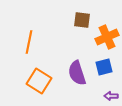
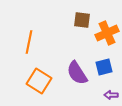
orange cross: moved 4 px up
purple semicircle: rotated 15 degrees counterclockwise
purple arrow: moved 1 px up
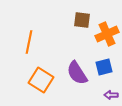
orange cross: moved 1 px down
orange square: moved 2 px right, 1 px up
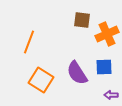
orange line: rotated 10 degrees clockwise
blue square: rotated 12 degrees clockwise
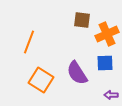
blue square: moved 1 px right, 4 px up
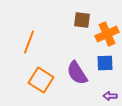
purple arrow: moved 1 px left, 1 px down
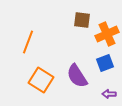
orange line: moved 1 px left
blue square: rotated 18 degrees counterclockwise
purple semicircle: moved 3 px down
purple arrow: moved 1 px left, 2 px up
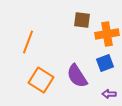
orange cross: rotated 15 degrees clockwise
